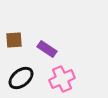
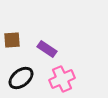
brown square: moved 2 px left
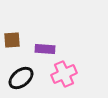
purple rectangle: moved 2 px left; rotated 30 degrees counterclockwise
pink cross: moved 2 px right, 5 px up
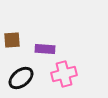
pink cross: rotated 10 degrees clockwise
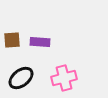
purple rectangle: moved 5 px left, 7 px up
pink cross: moved 4 px down
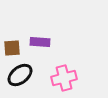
brown square: moved 8 px down
black ellipse: moved 1 px left, 3 px up
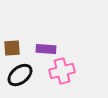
purple rectangle: moved 6 px right, 7 px down
pink cross: moved 2 px left, 7 px up
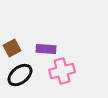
brown square: rotated 24 degrees counterclockwise
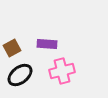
purple rectangle: moved 1 px right, 5 px up
